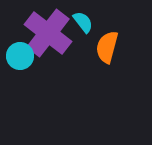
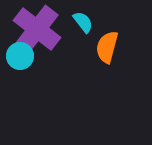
purple cross: moved 11 px left, 4 px up
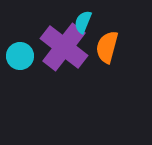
cyan semicircle: rotated 120 degrees counterclockwise
purple cross: moved 27 px right, 18 px down
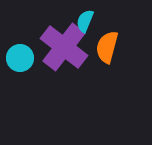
cyan semicircle: moved 2 px right, 1 px up
cyan circle: moved 2 px down
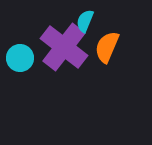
orange semicircle: rotated 8 degrees clockwise
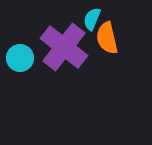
cyan semicircle: moved 7 px right, 2 px up
orange semicircle: moved 9 px up; rotated 36 degrees counterclockwise
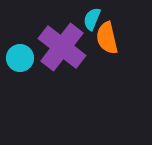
purple cross: moved 2 px left
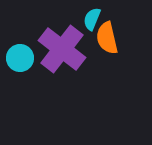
purple cross: moved 2 px down
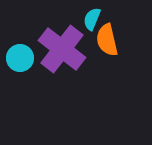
orange semicircle: moved 2 px down
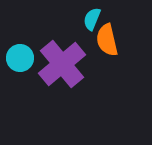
purple cross: moved 15 px down; rotated 12 degrees clockwise
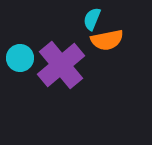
orange semicircle: rotated 88 degrees counterclockwise
purple cross: moved 1 px left, 1 px down
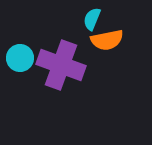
purple cross: rotated 30 degrees counterclockwise
